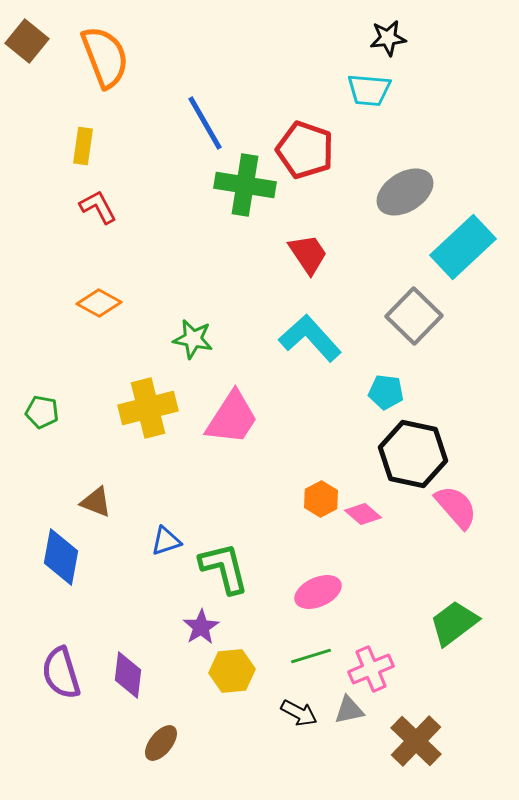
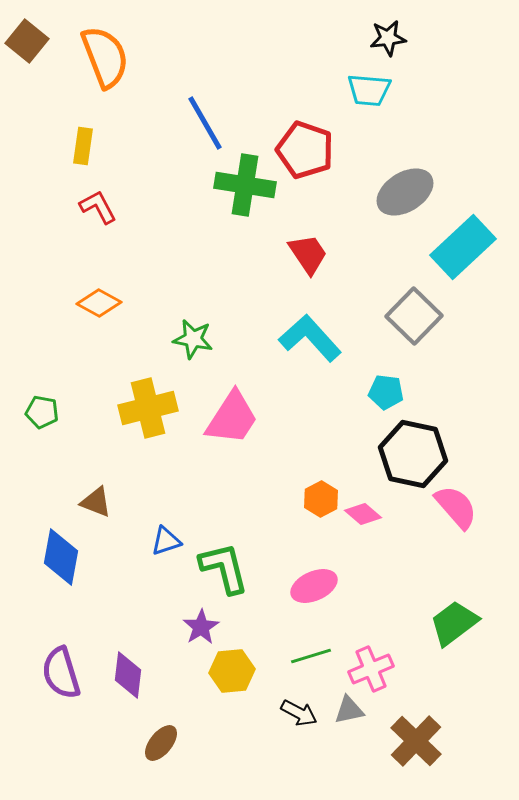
pink ellipse: moved 4 px left, 6 px up
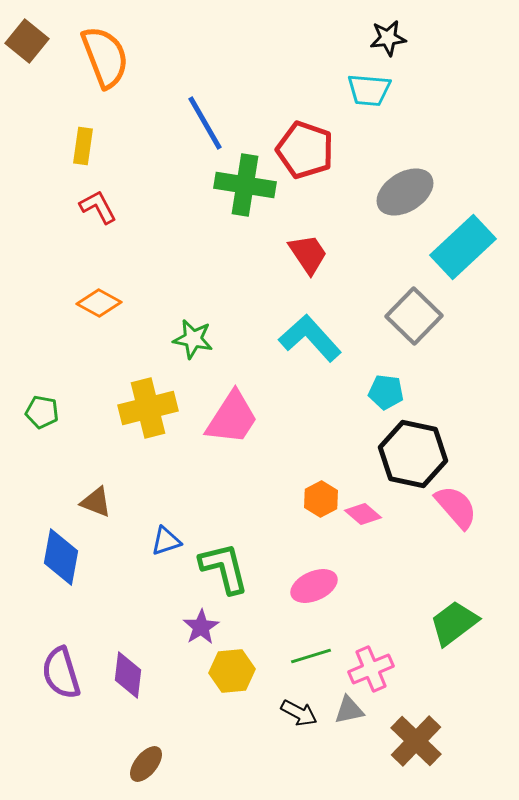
brown ellipse: moved 15 px left, 21 px down
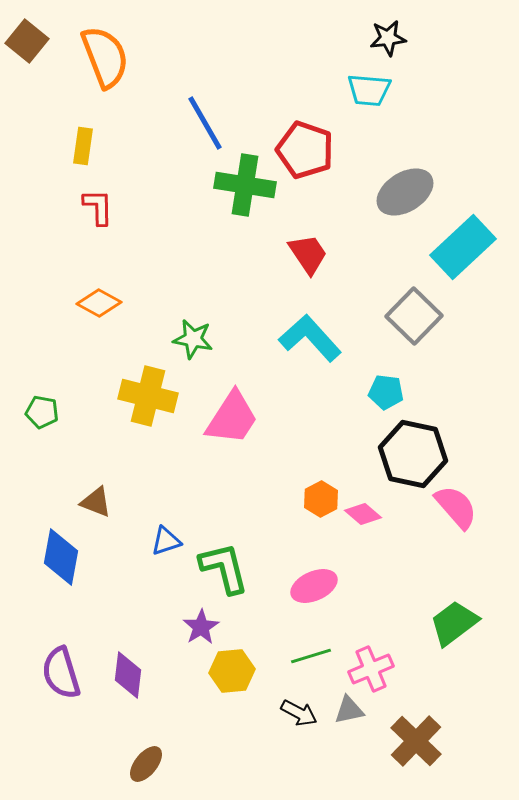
red L-shape: rotated 27 degrees clockwise
yellow cross: moved 12 px up; rotated 28 degrees clockwise
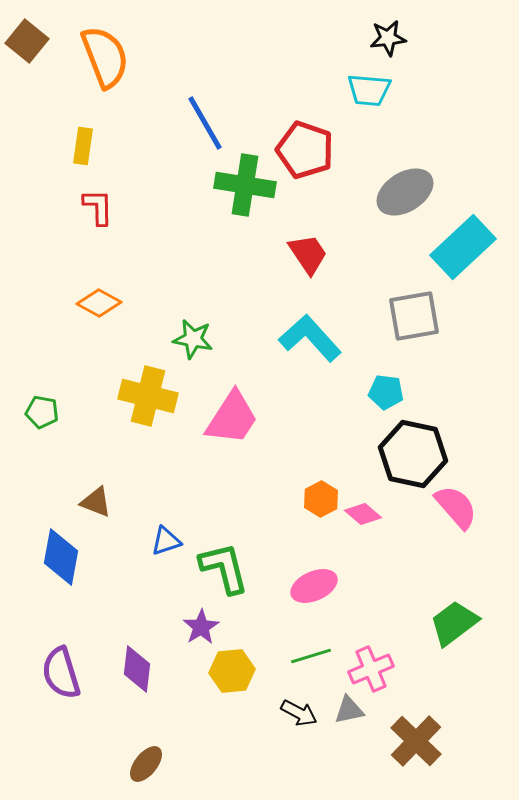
gray square: rotated 36 degrees clockwise
purple diamond: moved 9 px right, 6 px up
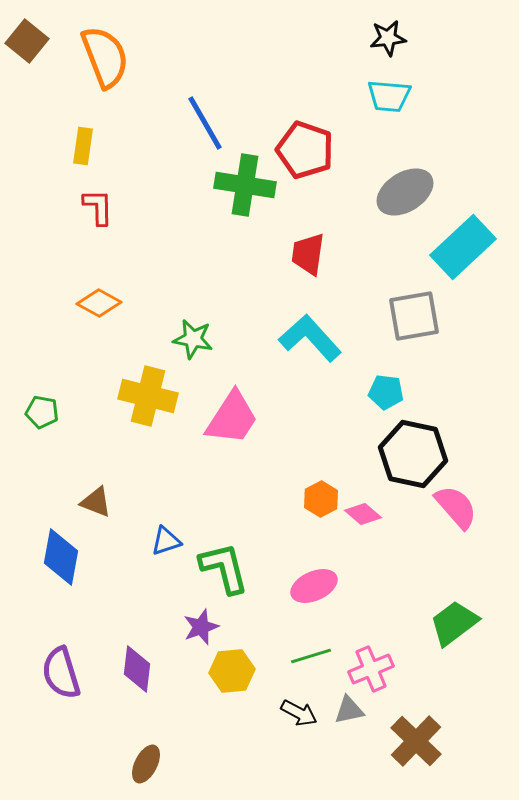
cyan trapezoid: moved 20 px right, 6 px down
red trapezoid: rotated 138 degrees counterclockwise
purple star: rotated 12 degrees clockwise
brown ellipse: rotated 12 degrees counterclockwise
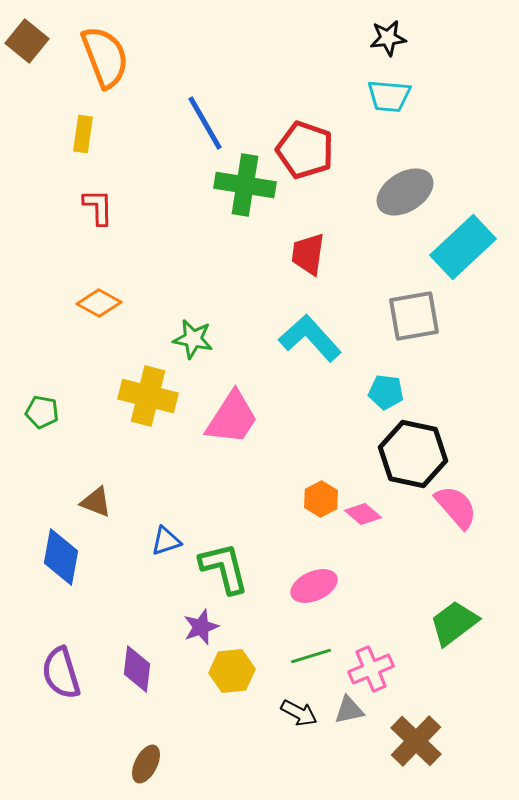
yellow rectangle: moved 12 px up
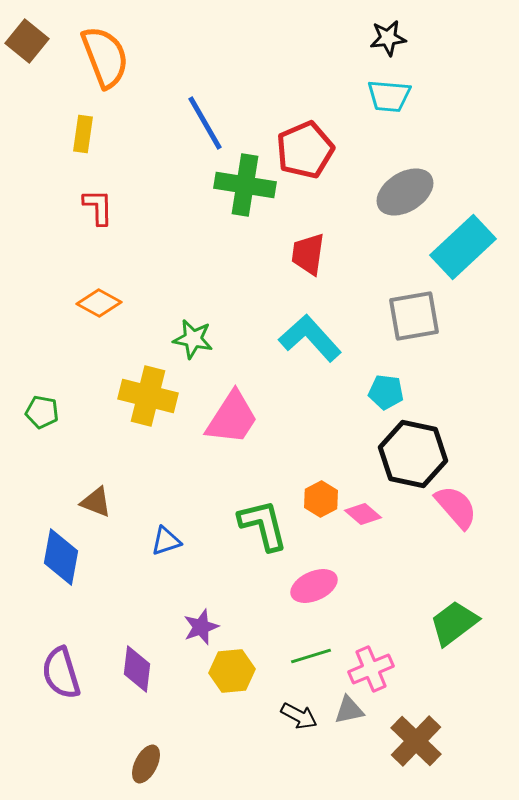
red pentagon: rotated 30 degrees clockwise
green L-shape: moved 39 px right, 43 px up
black arrow: moved 3 px down
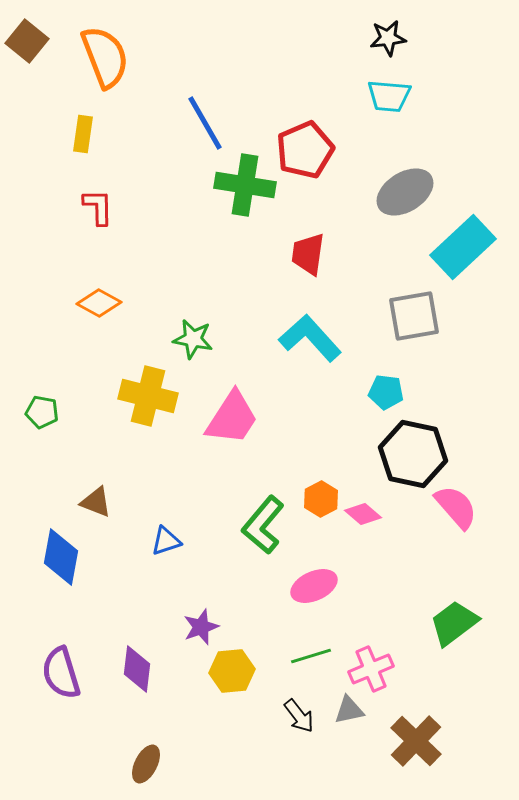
green L-shape: rotated 126 degrees counterclockwise
black arrow: rotated 24 degrees clockwise
